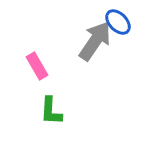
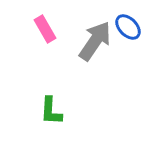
blue ellipse: moved 10 px right, 5 px down
pink rectangle: moved 8 px right, 37 px up
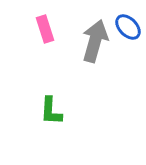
pink rectangle: rotated 12 degrees clockwise
gray arrow: rotated 18 degrees counterclockwise
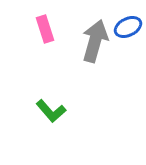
blue ellipse: rotated 72 degrees counterclockwise
green L-shape: rotated 44 degrees counterclockwise
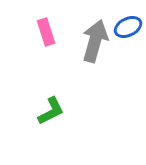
pink rectangle: moved 1 px right, 3 px down
green L-shape: rotated 76 degrees counterclockwise
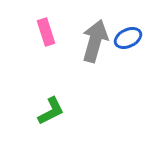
blue ellipse: moved 11 px down
